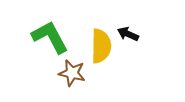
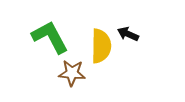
brown star: rotated 8 degrees counterclockwise
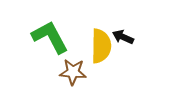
black arrow: moved 5 px left, 3 px down
brown star: moved 1 px right, 1 px up
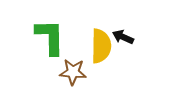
green L-shape: rotated 27 degrees clockwise
